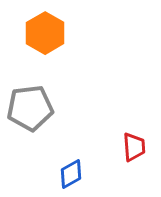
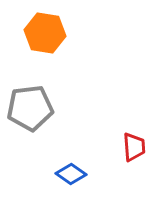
orange hexagon: rotated 21 degrees counterclockwise
blue diamond: rotated 64 degrees clockwise
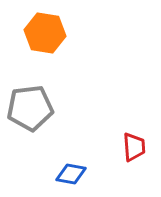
blue diamond: rotated 24 degrees counterclockwise
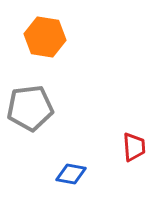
orange hexagon: moved 4 px down
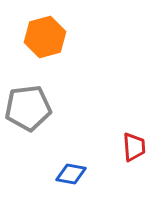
orange hexagon: rotated 24 degrees counterclockwise
gray pentagon: moved 2 px left
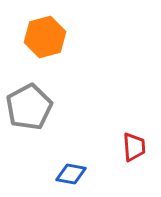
gray pentagon: moved 1 px right, 1 px up; rotated 21 degrees counterclockwise
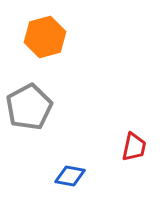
red trapezoid: rotated 16 degrees clockwise
blue diamond: moved 1 px left, 2 px down
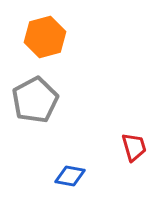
gray pentagon: moved 6 px right, 7 px up
red trapezoid: rotated 28 degrees counterclockwise
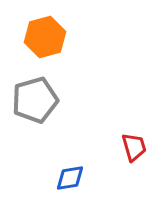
gray pentagon: rotated 12 degrees clockwise
blue diamond: moved 2 px down; rotated 20 degrees counterclockwise
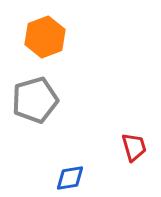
orange hexagon: rotated 6 degrees counterclockwise
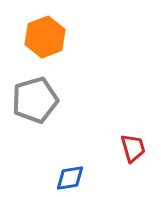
red trapezoid: moved 1 px left, 1 px down
